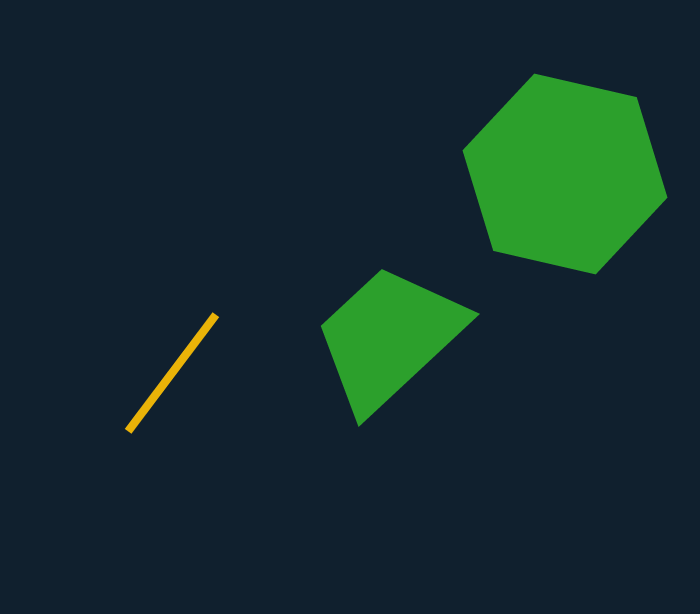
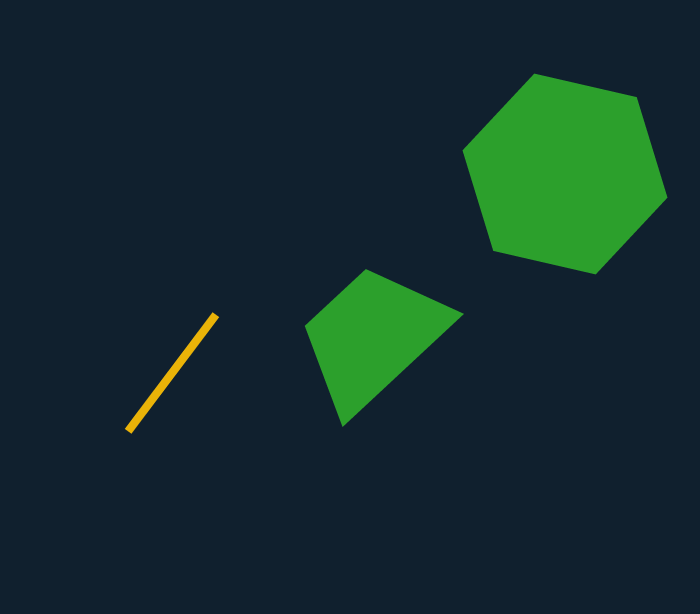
green trapezoid: moved 16 px left
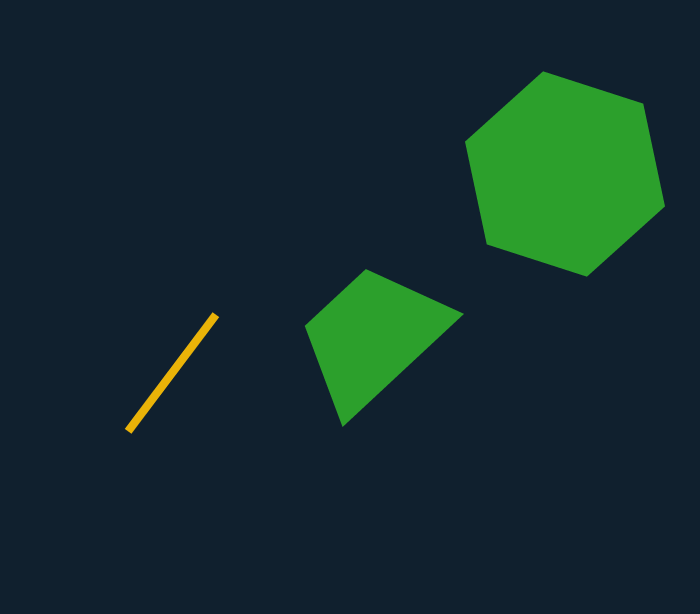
green hexagon: rotated 5 degrees clockwise
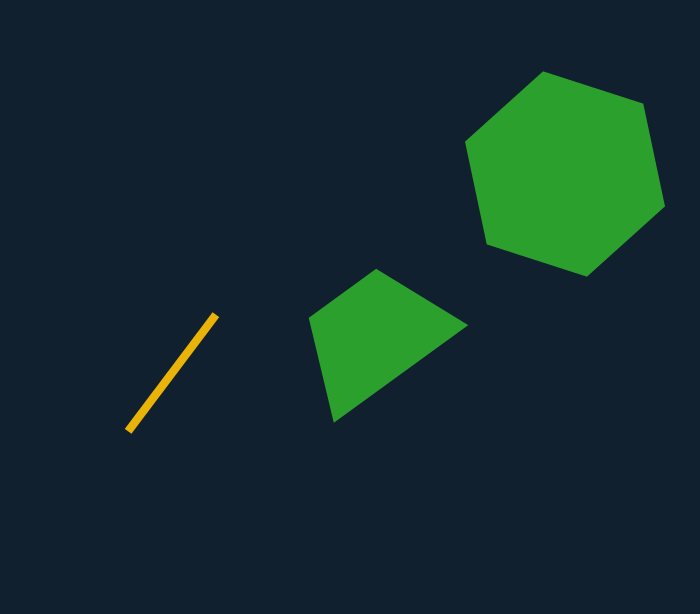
green trapezoid: moved 2 px right; rotated 7 degrees clockwise
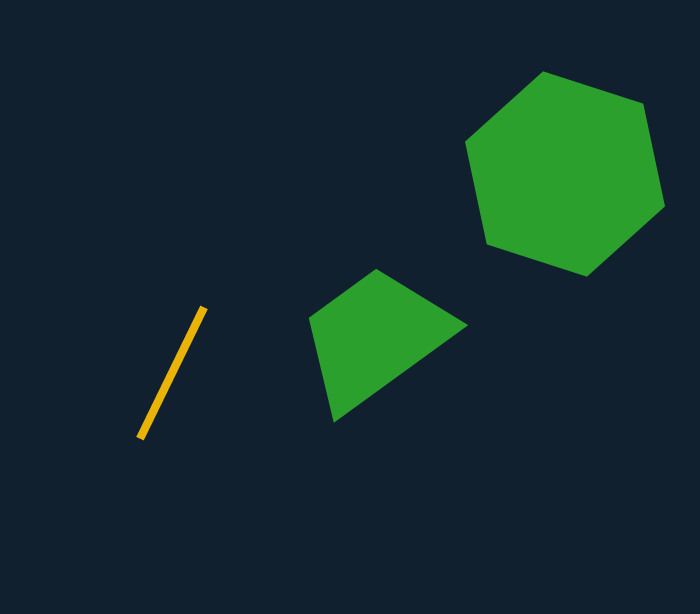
yellow line: rotated 11 degrees counterclockwise
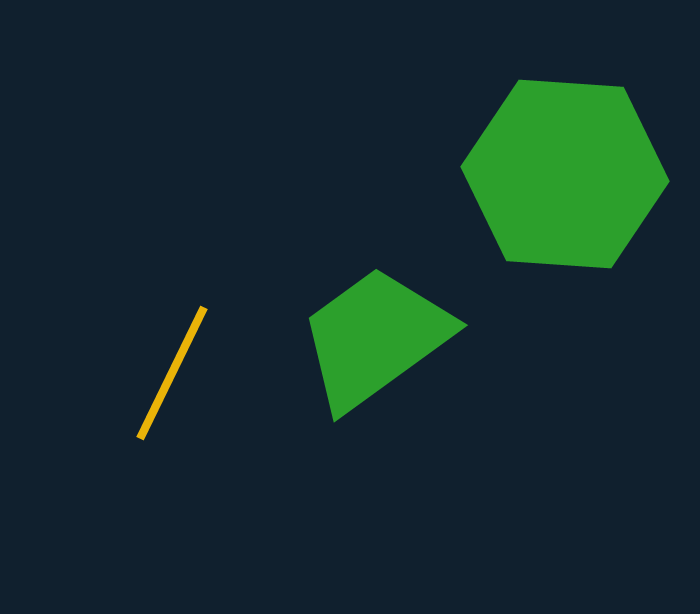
green hexagon: rotated 14 degrees counterclockwise
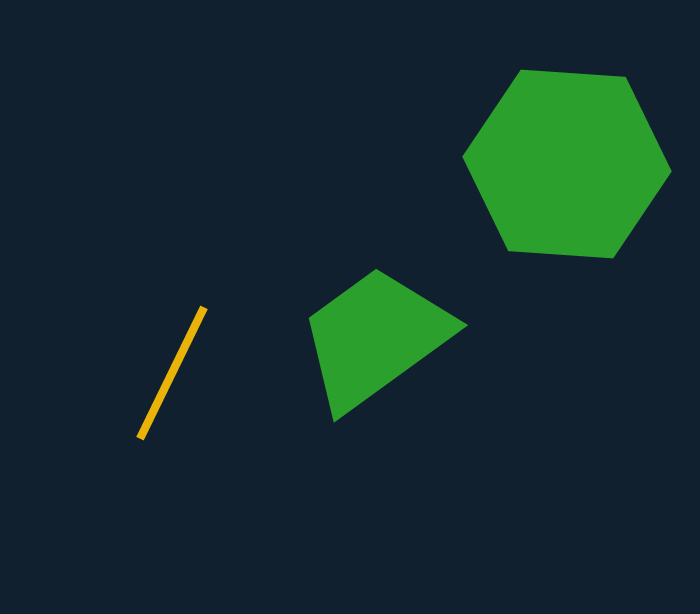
green hexagon: moved 2 px right, 10 px up
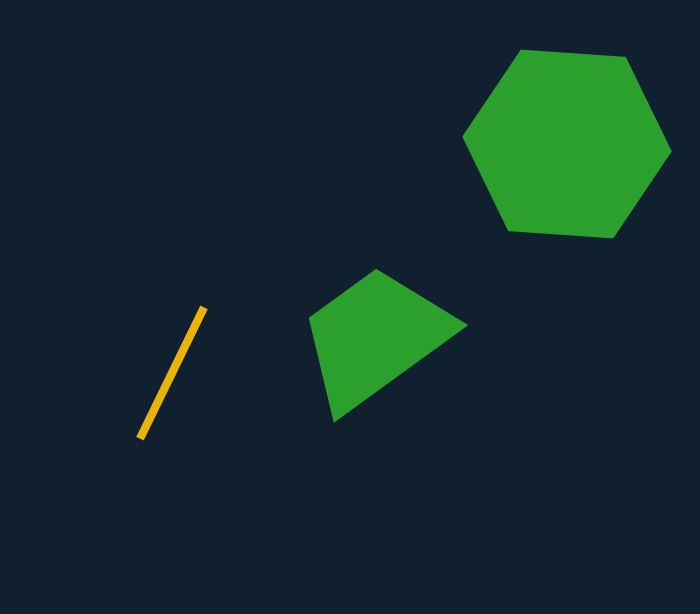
green hexagon: moved 20 px up
